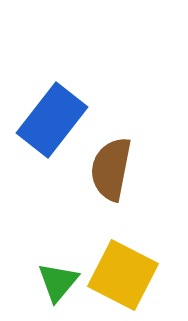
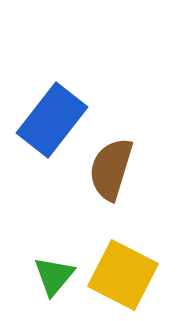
brown semicircle: rotated 6 degrees clockwise
green triangle: moved 4 px left, 6 px up
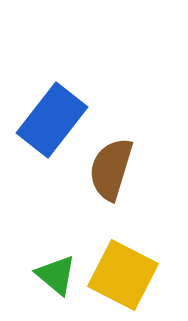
green triangle: moved 2 px right, 1 px up; rotated 30 degrees counterclockwise
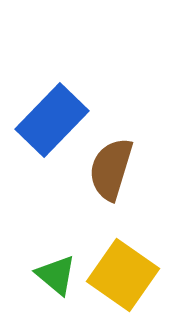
blue rectangle: rotated 6 degrees clockwise
yellow square: rotated 8 degrees clockwise
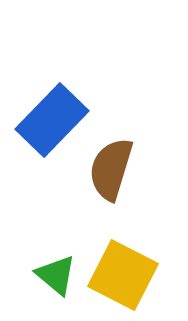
yellow square: rotated 8 degrees counterclockwise
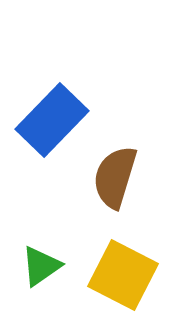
brown semicircle: moved 4 px right, 8 px down
green triangle: moved 15 px left, 9 px up; rotated 45 degrees clockwise
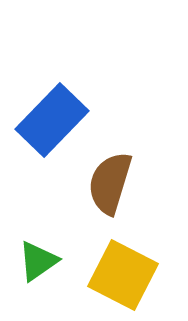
brown semicircle: moved 5 px left, 6 px down
green triangle: moved 3 px left, 5 px up
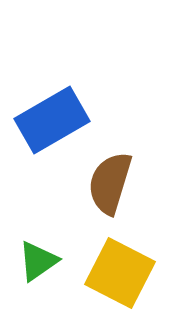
blue rectangle: rotated 16 degrees clockwise
yellow square: moved 3 px left, 2 px up
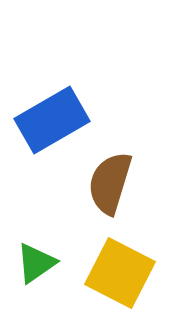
green triangle: moved 2 px left, 2 px down
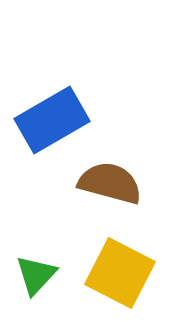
brown semicircle: rotated 88 degrees clockwise
green triangle: moved 12 px down; rotated 12 degrees counterclockwise
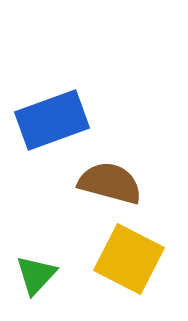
blue rectangle: rotated 10 degrees clockwise
yellow square: moved 9 px right, 14 px up
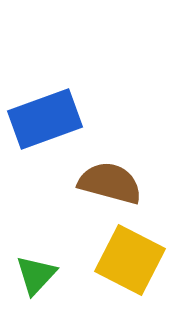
blue rectangle: moved 7 px left, 1 px up
yellow square: moved 1 px right, 1 px down
